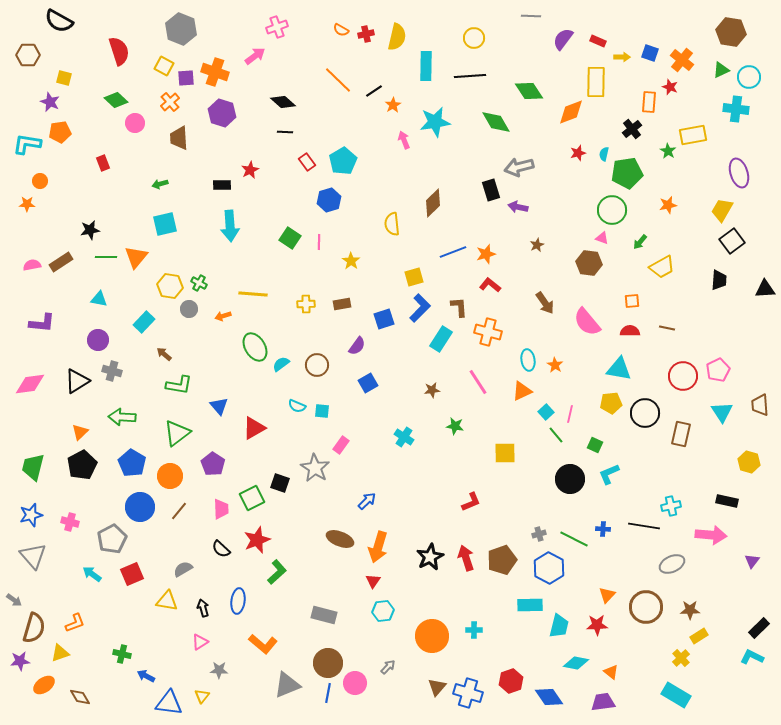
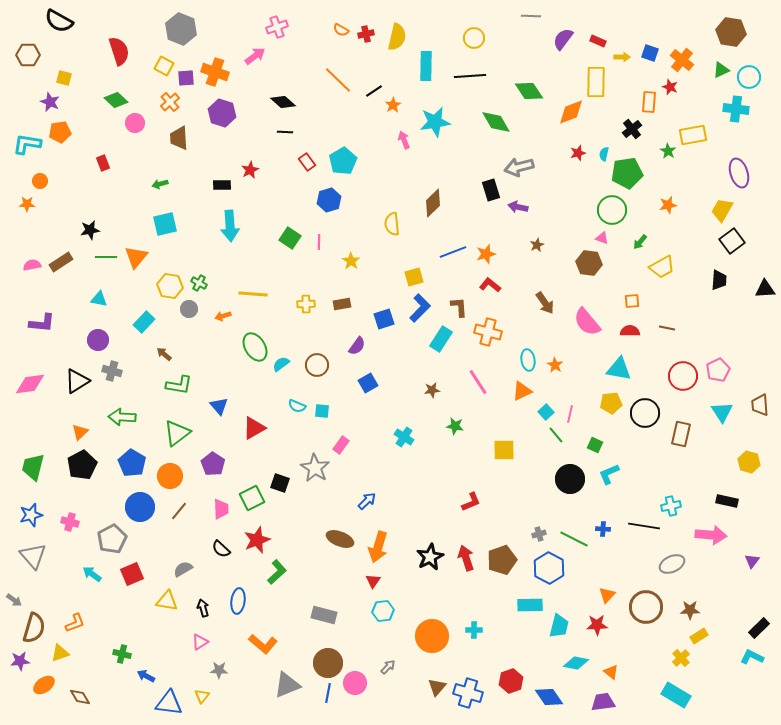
yellow square at (505, 453): moved 1 px left, 3 px up
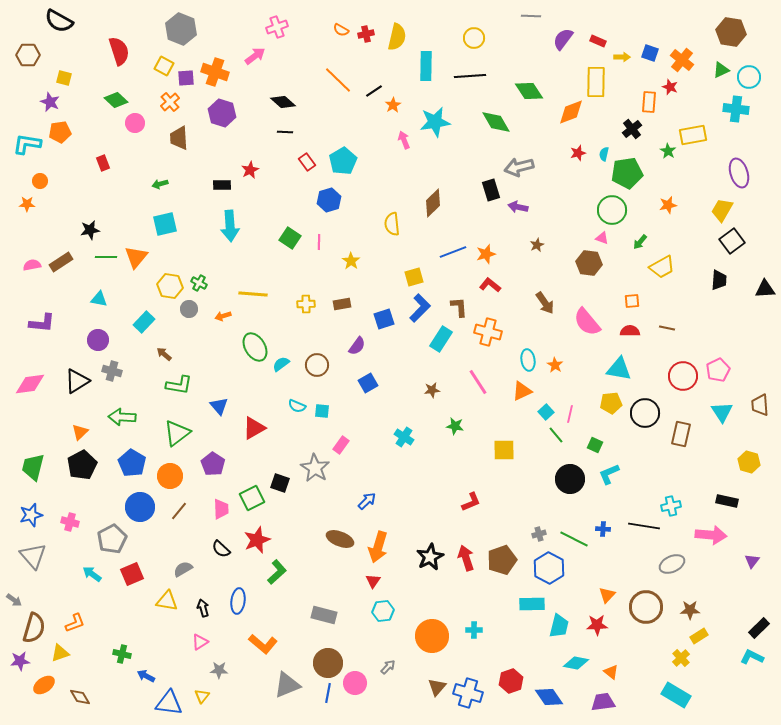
cyan rectangle at (530, 605): moved 2 px right, 1 px up
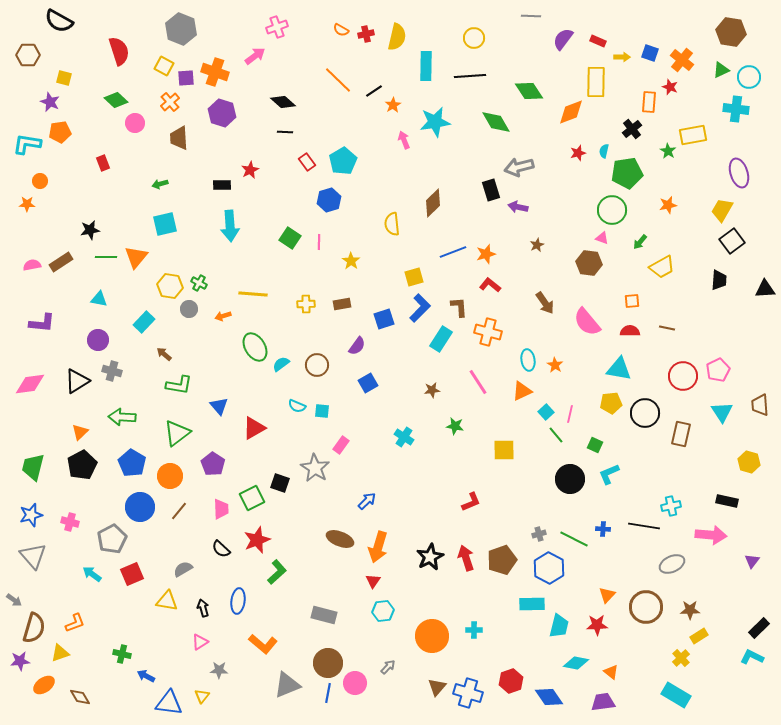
cyan semicircle at (604, 154): moved 3 px up
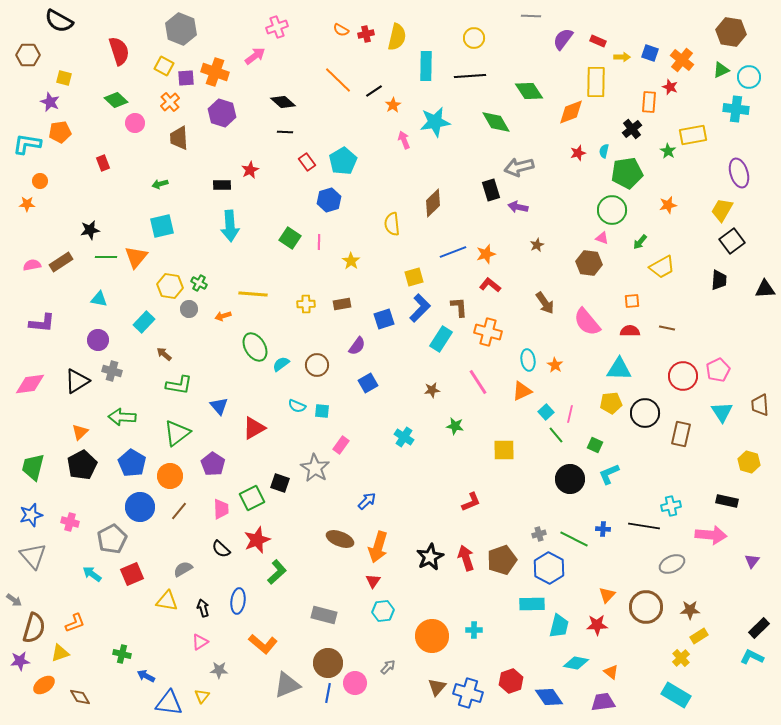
cyan square at (165, 224): moved 3 px left, 2 px down
cyan triangle at (619, 369): rotated 8 degrees counterclockwise
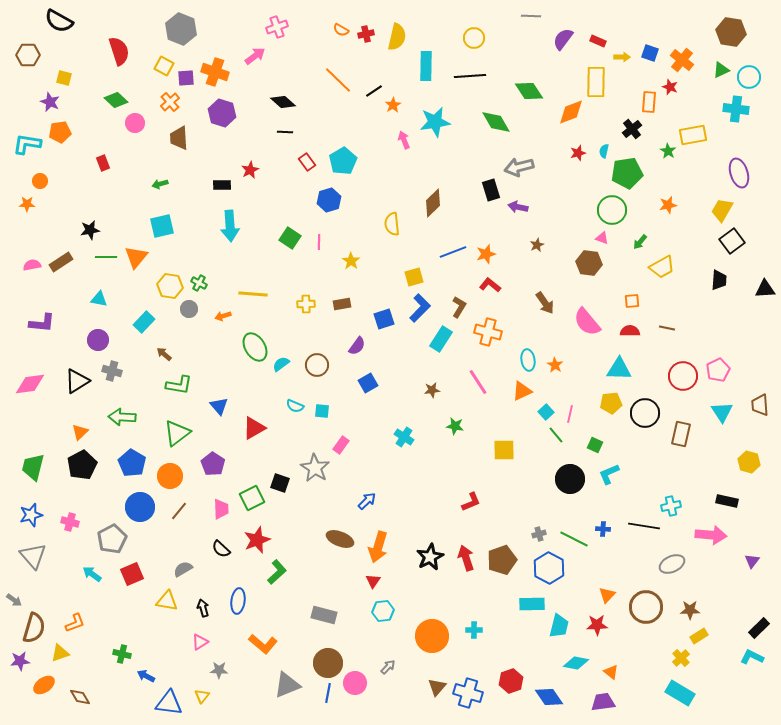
brown L-shape at (459, 307): rotated 35 degrees clockwise
cyan semicircle at (297, 406): moved 2 px left
cyan rectangle at (676, 695): moved 4 px right, 2 px up
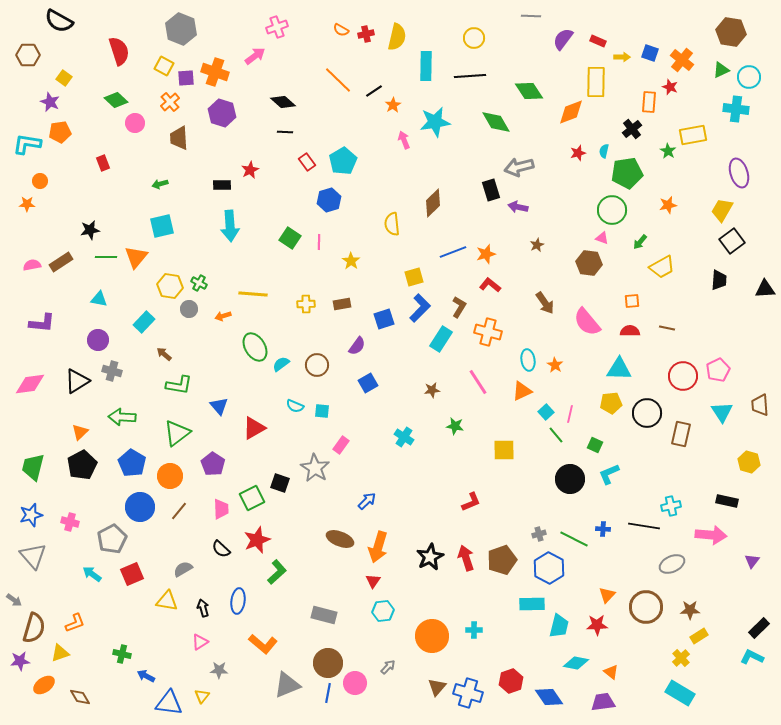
yellow square at (64, 78): rotated 21 degrees clockwise
black circle at (645, 413): moved 2 px right
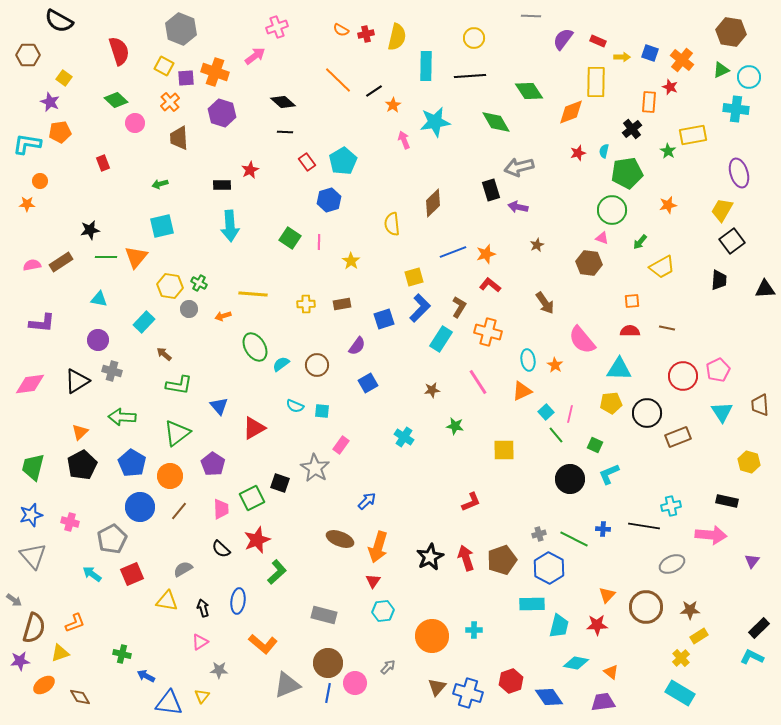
pink semicircle at (587, 322): moved 5 px left, 18 px down
brown rectangle at (681, 434): moved 3 px left, 3 px down; rotated 55 degrees clockwise
